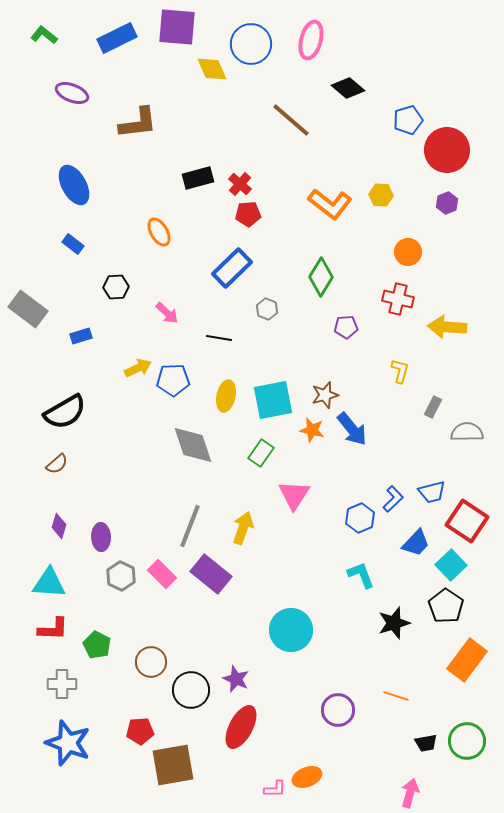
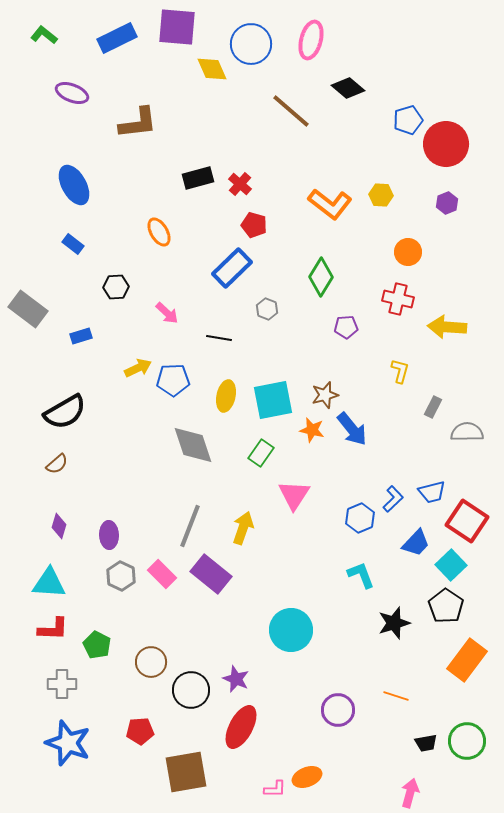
brown line at (291, 120): moved 9 px up
red circle at (447, 150): moved 1 px left, 6 px up
red pentagon at (248, 214): moved 6 px right, 11 px down; rotated 20 degrees clockwise
purple ellipse at (101, 537): moved 8 px right, 2 px up
brown square at (173, 765): moved 13 px right, 7 px down
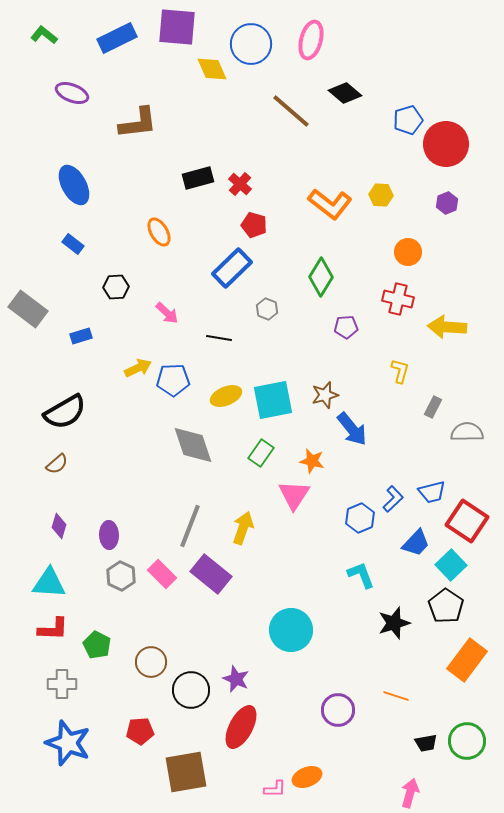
black diamond at (348, 88): moved 3 px left, 5 px down
yellow ellipse at (226, 396): rotated 56 degrees clockwise
orange star at (312, 430): moved 31 px down
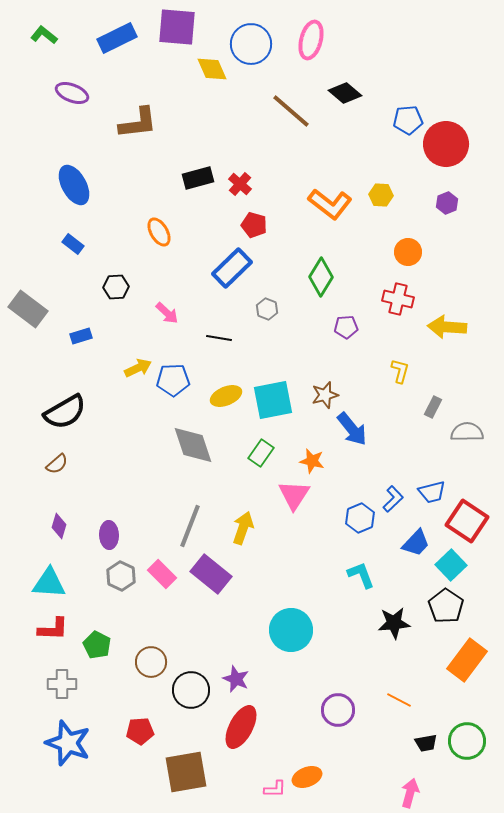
blue pentagon at (408, 120): rotated 12 degrees clockwise
black star at (394, 623): rotated 12 degrees clockwise
orange line at (396, 696): moved 3 px right, 4 px down; rotated 10 degrees clockwise
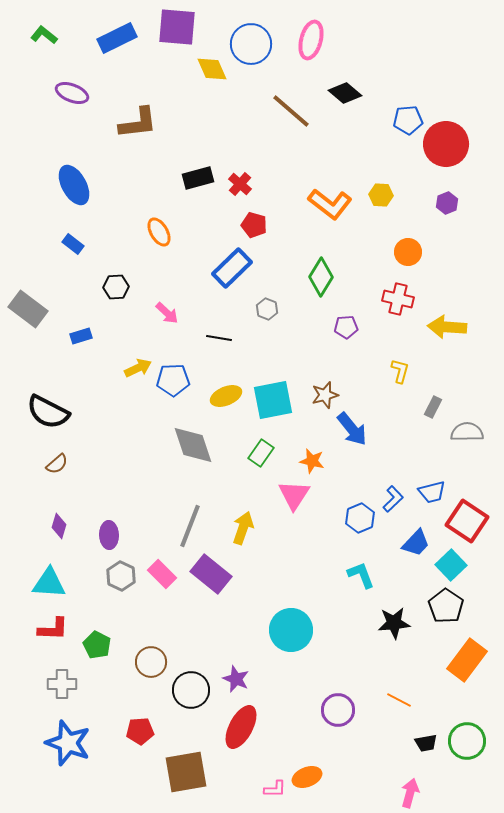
black semicircle at (65, 412): moved 17 px left; rotated 57 degrees clockwise
